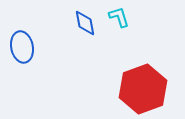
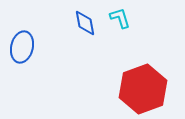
cyan L-shape: moved 1 px right, 1 px down
blue ellipse: rotated 24 degrees clockwise
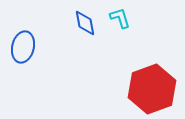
blue ellipse: moved 1 px right
red hexagon: moved 9 px right
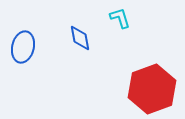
blue diamond: moved 5 px left, 15 px down
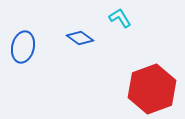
cyan L-shape: rotated 15 degrees counterclockwise
blue diamond: rotated 44 degrees counterclockwise
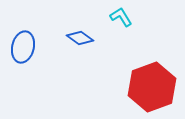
cyan L-shape: moved 1 px right, 1 px up
red hexagon: moved 2 px up
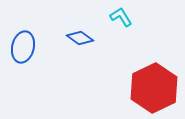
red hexagon: moved 2 px right, 1 px down; rotated 6 degrees counterclockwise
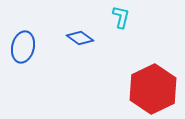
cyan L-shape: rotated 45 degrees clockwise
red hexagon: moved 1 px left, 1 px down
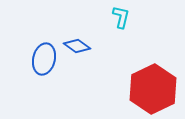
blue diamond: moved 3 px left, 8 px down
blue ellipse: moved 21 px right, 12 px down
